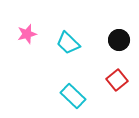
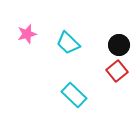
black circle: moved 5 px down
red square: moved 9 px up
cyan rectangle: moved 1 px right, 1 px up
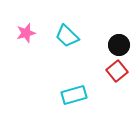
pink star: moved 1 px left, 1 px up
cyan trapezoid: moved 1 px left, 7 px up
cyan rectangle: rotated 60 degrees counterclockwise
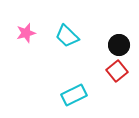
cyan rectangle: rotated 10 degrees counterclockwise
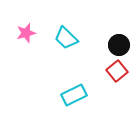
cyan trapezoid: moved 1 px left, 2 px down
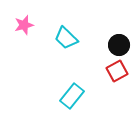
pink star: moved 2 px left, 8 px up
red square: rotated 10 degrees clockwise
cyan rectangle: moved 2 px left, 1 px down; rotated 25 degrees counterclockwise
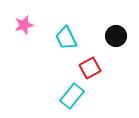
cyan trapezoid: rotated 20 degrees clockwise
black circle: moved 3 px left, 9 px up
red square: moved 27 px left, 3 px up
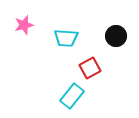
cyan trapezoid: rotated 60 degrees counterclockwise
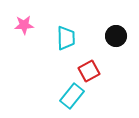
pink star: rotated 12 degrees clockwise
cyan trapezoid: rotated 95 degrees counterclockwise
red square: moved 1 px left, 3 px down
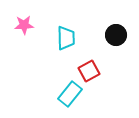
black circle: moved 1 px up
cyan rectangle: moved 2 px left, 2 px up
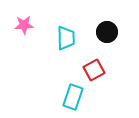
black circle: moved 9 px left, 3 px up
red square: moved 5 px right, 1 px up
cyan rectangle: moved 3 px right, 3 px down; rotated 20 degrees counterclockwise
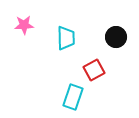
black circle: moved 9 px right, 5 px down
